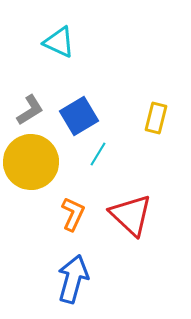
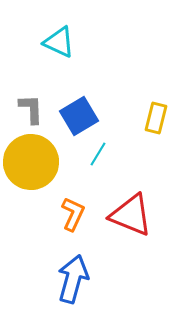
gray L-shape: moved 1 px right, 1 px up; rotated 60 degrees counterclockwise
red triangle: rotated 21 degrees counterclockwise
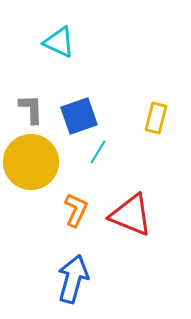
blue square: rotated 12 degrees clockwise
cyan line: moved 2 px up
orange L-shape: moved 3 px right, 4 px up
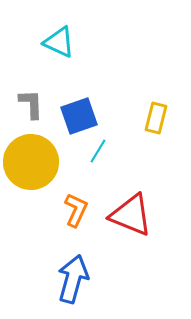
gray L-shape: moved 5 px up
cyan line: moved 1 px up
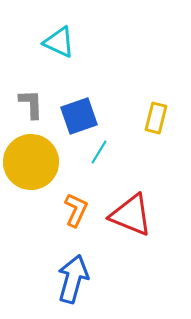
cyan line: moved 1 px right, 1 px down
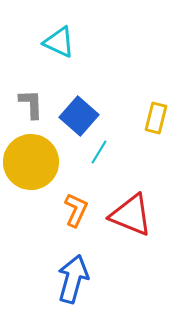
blue square: rotated 30 degrees counterclockwise
